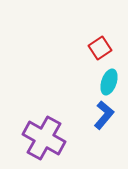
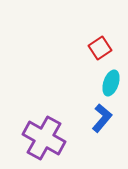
cyan ellipse: moved 2 px right, 1 px down
blue L-shape: moved 2 px left, 3 px down
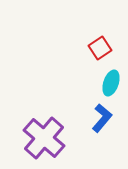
purple cross: rotated 12 degrees clockwise
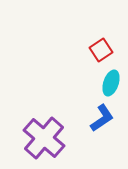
red square: moved 1 px right, 2 px down
blue L-shape: rotated 16 degrees clockwise
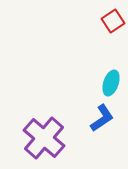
red square: moved 12 px right, 29 px up
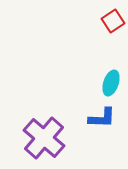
blue L-shape: rotated 36 degrees clockwise
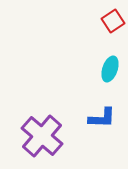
cyan ellipse: moved 1 px left, 14 px up
purple cross: moved 2 px left, 2 px up
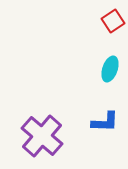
blue L-shape: moved 3 px right, 4 px down
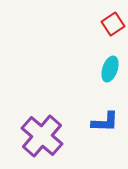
red square: moved 3 px down
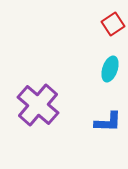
blue L-shape: moved 3 px right
purple cross: moved 4 px left, 31 px up
